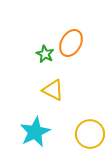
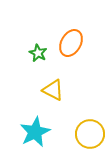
green star: moved 7 px left, 1 px up
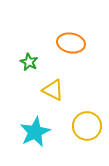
orange ellipse: rotated 72 degrees clockwise
green star: moved 9 px left, 9 px down
yellow circle: moved 3 px left, 8 px up
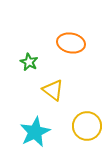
yellow triangle: rotated 10 degrees clockwise
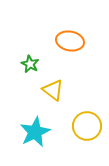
orange ellipse: moved 1 px left, 2 px up
green star: moved 1 px right, 2 px down
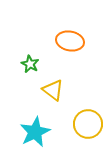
yellow circle: moved 1 px right, 2 px up
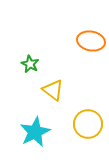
orange ellipse: moved 21 px right
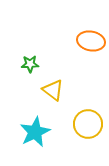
green star: rotated 30 degrees counterclockwise
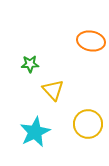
yellow triangle: rotated 10 degrees clockwise
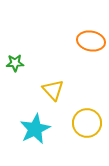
green star: moved 15 px left, 1 px up
yellow circle: moved 1 px left, 1 px up
cyan star: moved 3 px up
